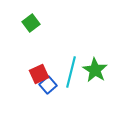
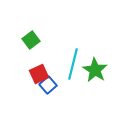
green square: moved 17 px down
cyan line: moved 2 px right, 8 px up
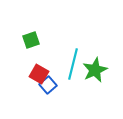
green square: rotated 18 degrees clockwise
green star: rotated 15 degrees clockwise
red square: rotated 36 degrees counterclockwise
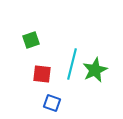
cyan line: moved 1 px left
red square: moved 3 px right; rotated 24 degrees counterclockwise
blue square: moved 4 px right, 18 px down; rotated 30 degrees counterclockwise
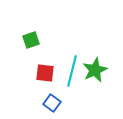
cyan line: moved 7 px down
red square: moved 3 px right, 1 px up
blue square: rotated 18 degrees clockwise
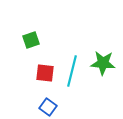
green star: moved 8 px right, 7 px up; rotated 30 degrees clockwise
blue square: moved 4 px left, 4 px down
